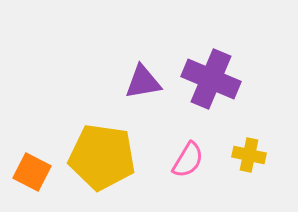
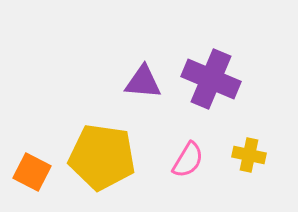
purple triangle: rotated 15 degrees clockwise
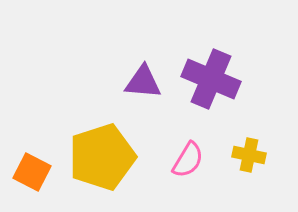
yellow pentagon: rotated 26 degrees counterclockwise
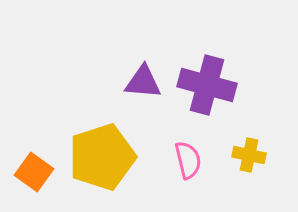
purple cross: moved 4 px left, 6 px down; rotated 8 degrees counterclockwise
pink semicircle: rotated 45 degrees counterclockwise
orange square: moved 2 px right; rotated 9 degrees clockwise
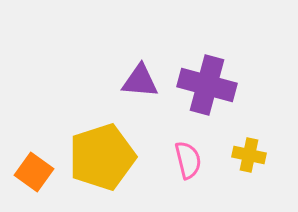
purple triangle: moved 3 px left, 1 px up
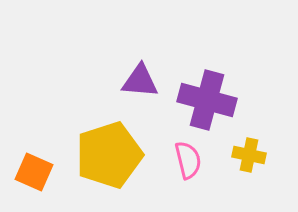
purple cross: moved 15 px down
yellow pentagon: moved 7 px right, 2 px up
orange square: rotated 12 degrees counterclockwise
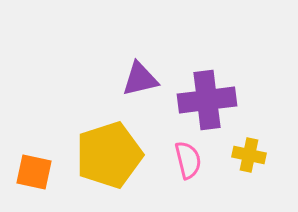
purple triangle: moved 2 px up; rotated 18 degrees counterclockwise
purple cross: rotated 22 degrees counterclockwise
orange square: rotated 12 degrees counterclockwise
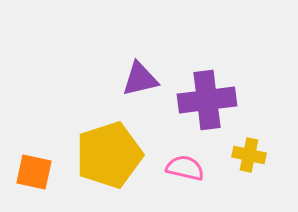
pink semicircle: moved 3 px left, 8 px down; rotated 63 degrees counterclockwise
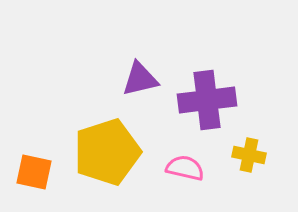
yellow pentagon: moved 2 px left, 3 px up
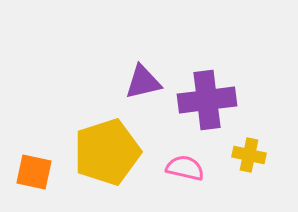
purple triangle: moved 3 px right, 3 px down
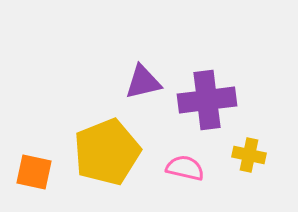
yellow pentagon: rotated 4 degrees counterclockwise
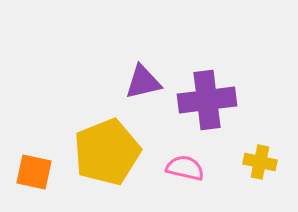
yellow cross: moved 11 px right, 7 px down
